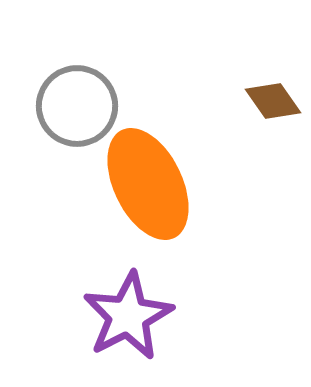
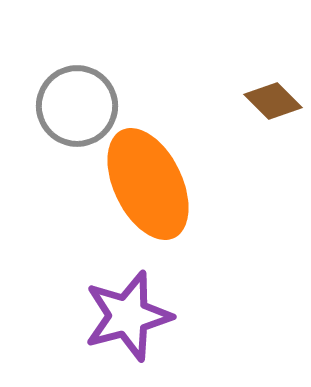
brown diamond: rotated 10 degrees counterclockwise
purple star: rotated 12 degrees clockwise
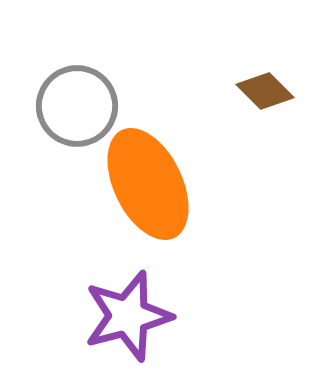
brown diamond: moved 8 px left, 10 px up
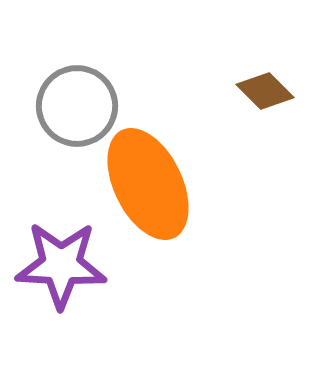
purple star: moved 67 px left, 51 px up; rotated 18 degrees clockwise
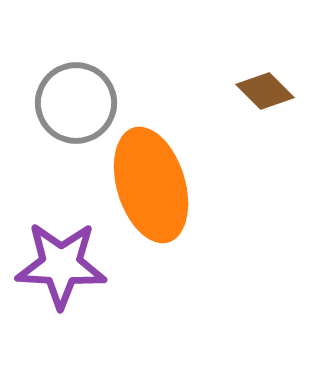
gray circle: moved 1 px left, 3 px up
orange ellipse: moved 3 px right, 1 px down; rotated 9 degrees clockwise
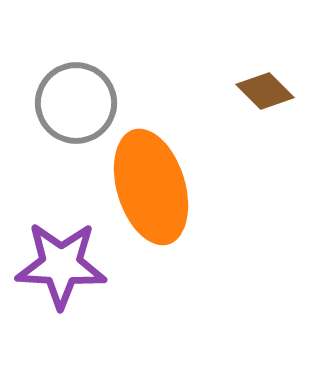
orange ellipse: moved 2 px down
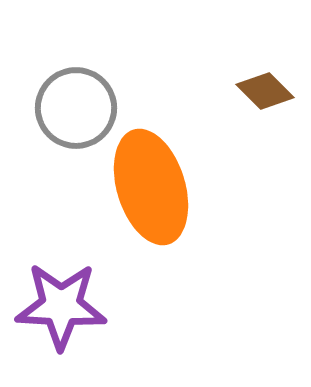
gray circle: moved 5 px down
purple star: moved 41 px down
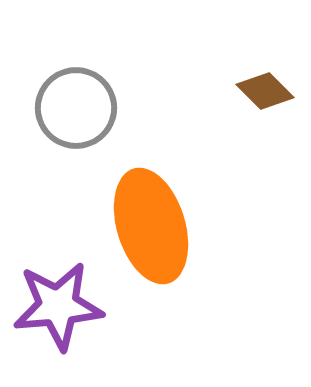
orange ellipse: moved 39 px down
purple star: moved 3 px left; rotated 8 degrees counterclockwise
